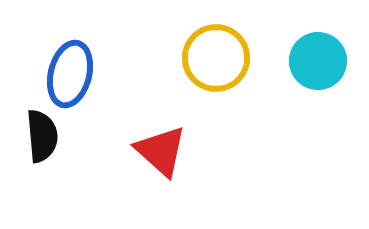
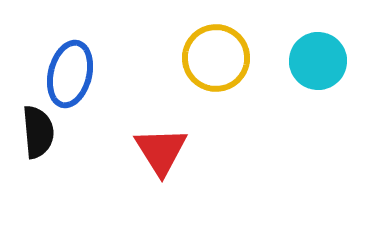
black semicircle: moved 4 px left, 4 px up
red triangle: rotated 16 degrees clockwise
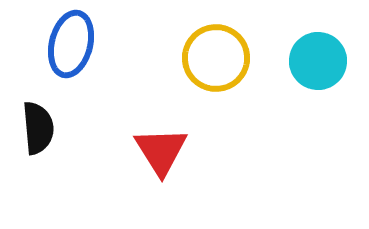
blue ellipse: moved 1 px right, 30 px up
black semicircle: moved 4 px up
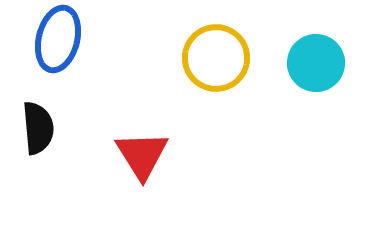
blue ellipse: moved 13 px left, 5 px up
cyan circle: moved 2 px left, 2 px down
red triangle: moved 19 px left, 4 px down
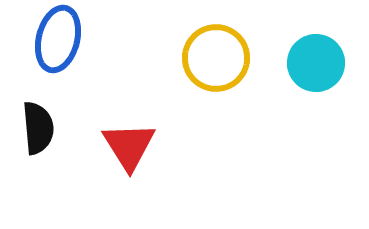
red triangle: moved 13 px left, 9 px up
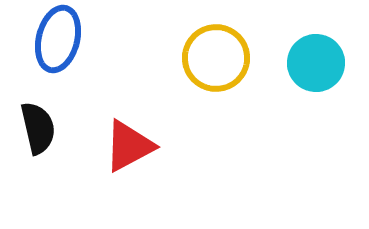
black semicircle: rotated 8 degrees counterclockwise
red triangle: rotated 34 degrees clockwise
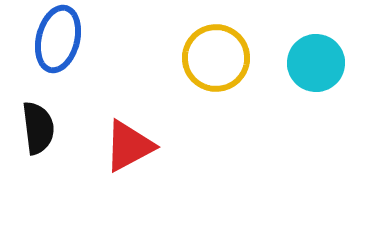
black semicircle: rotated 6 degrees clockwise
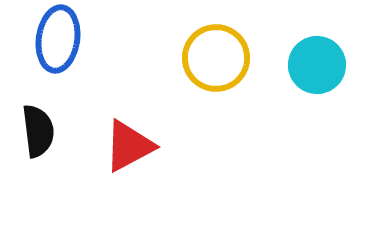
blue ellipse: rotated 6 degrees counterclockwise
cyan circle: moved 1 px right, 2 px down
black semicircle: moved 3 px down
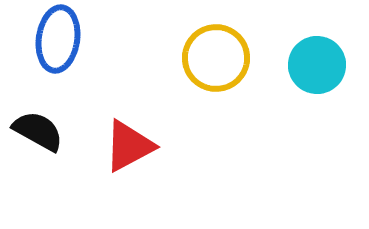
black semicircle: rotated 54 degrees counterclockwise
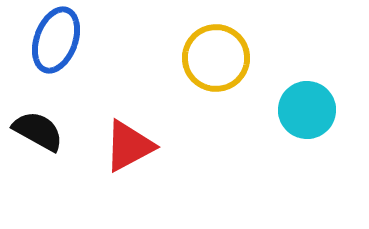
blue ellipse: moved 2 px left, 1 px down; rotated 12 degrees clockwise
cyan circle: moved 10 px left, 45 px down
